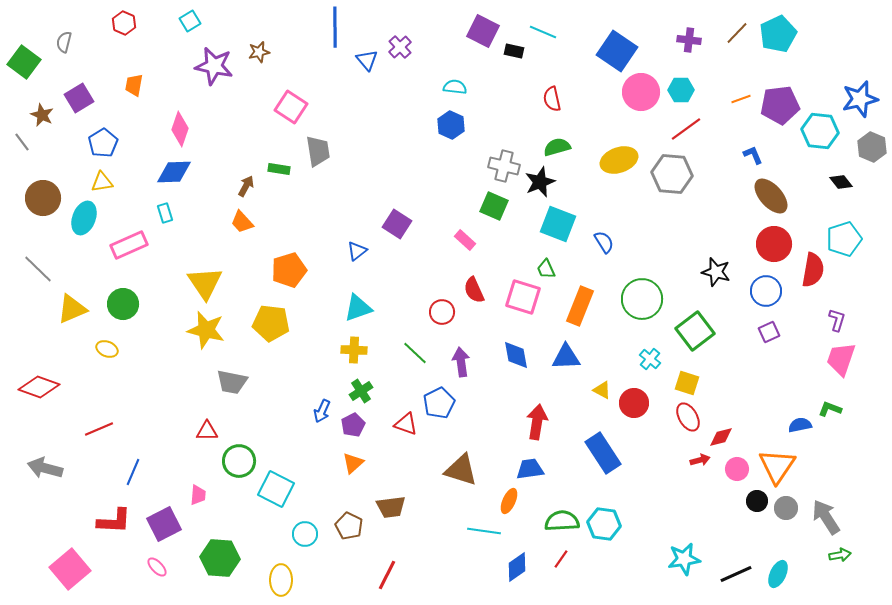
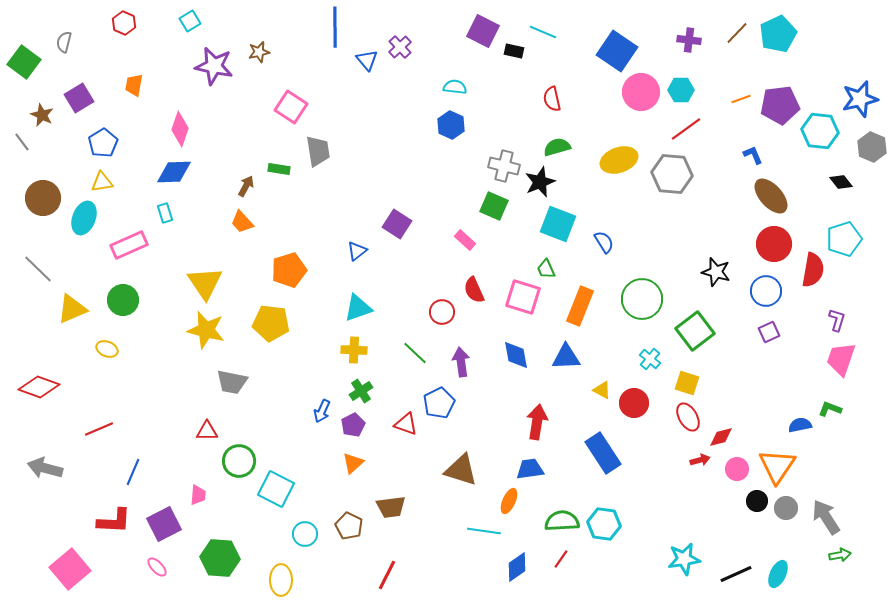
green circle at (123, 304): moved 4 px up
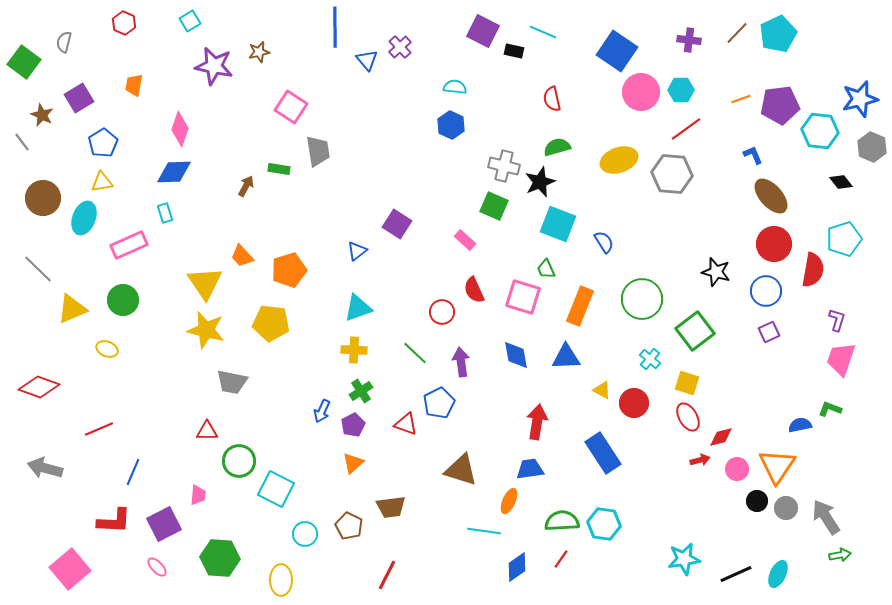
orange trapezoid at (242, 222): moved 34 px down
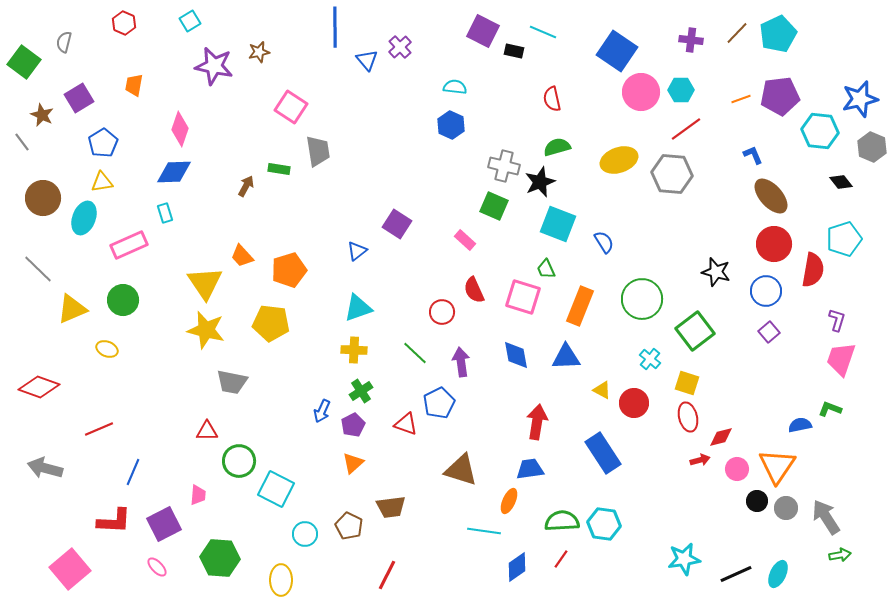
purple cross at (689, 40): moved 2 px right
purple pentagon at (780, 105): moved 9 px up
purple square at (769, 332): rotated 15 degrees counterclockwise
red ellipse at (688, 417): rotated 16 degrees clockwise
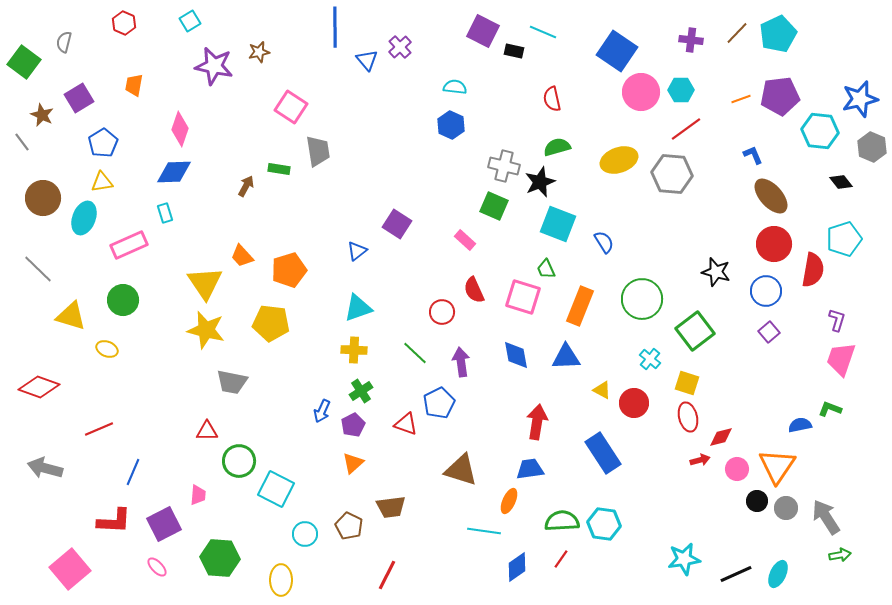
yellow triangle at (72, 309): moved 1 px left, 7 px down; rotated 40 degrees clockwise
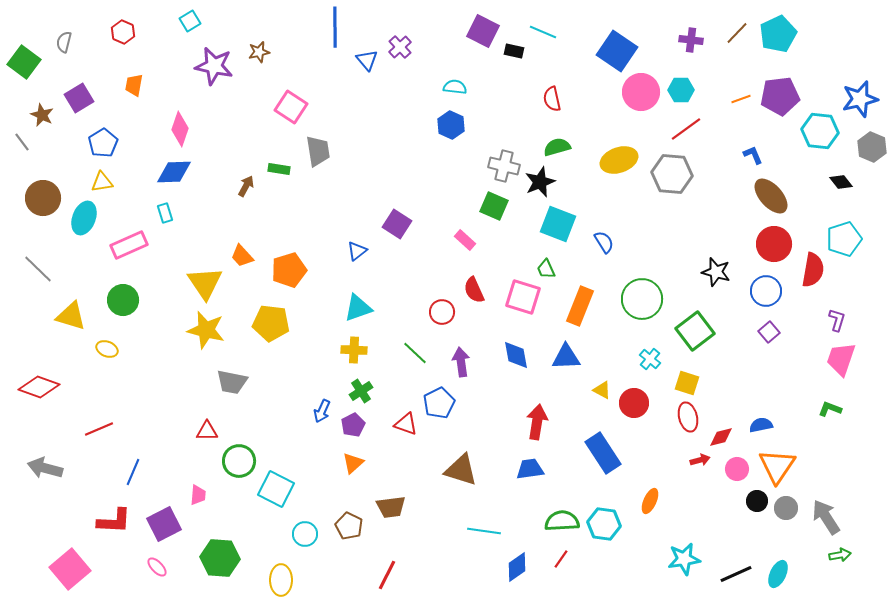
red hexagon at (124, 23): moved 1 px left, 9 px down
blue semicircle at (800, 425): moved 39 px left
orange ellipse at (509, 501): moved 141 px right
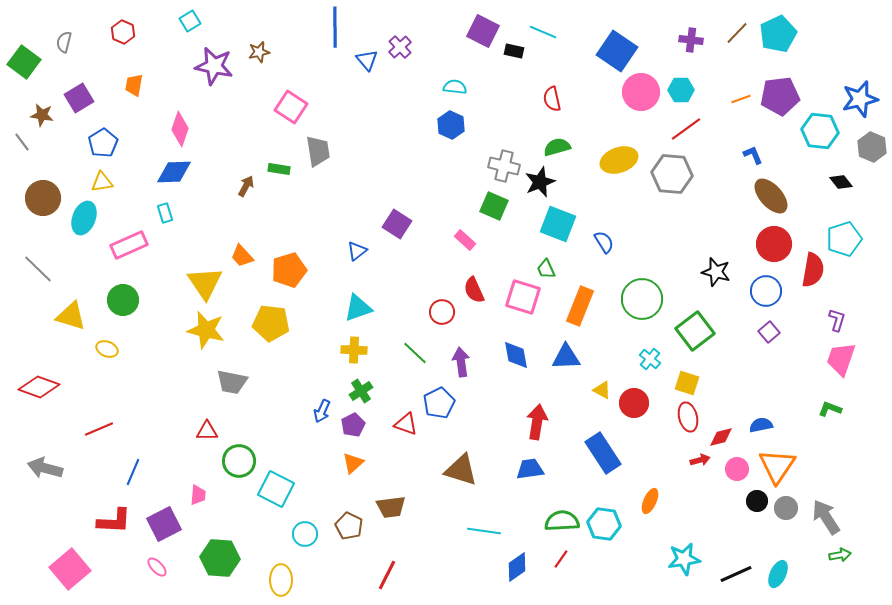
brown star at (42, 115): rotated 15 degrees counterclockwise
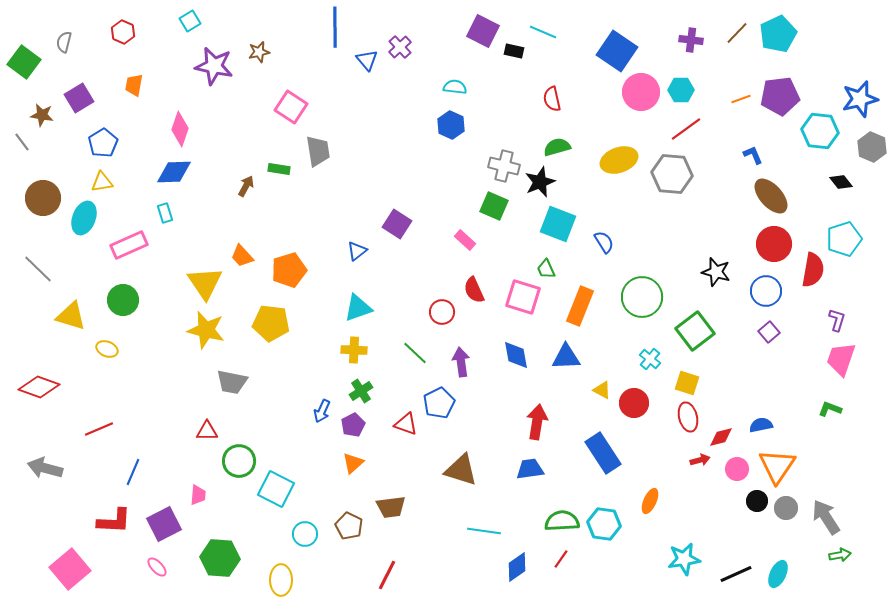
green circle at (642, 299): moved 2 px up
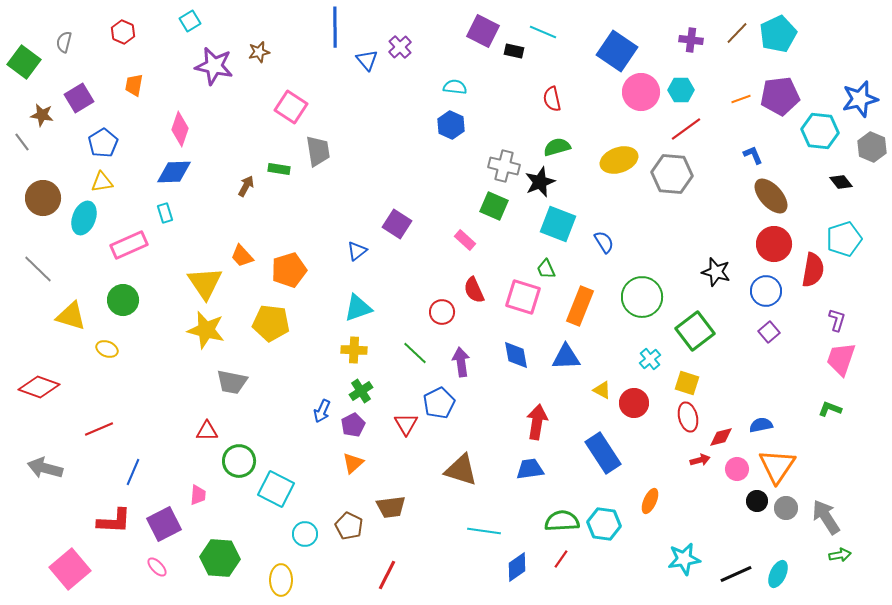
cyan cross at (650, 359): rotated 10 degrees clockwise
red triangle at (406, 424): rotated 40 degrees clockwise
